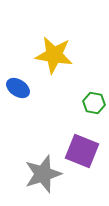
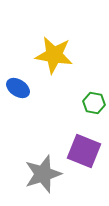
purple square: moved 2 px right
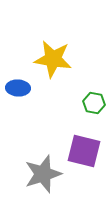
yellow star: moved 1 px left, 4 px down
blue ellipse: rotated 30 degrees counterclockwise
purple square: rotated 8 degrees counterclockwise
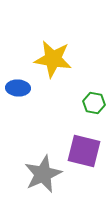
gray star: rotated 6 degrees counterclockwise
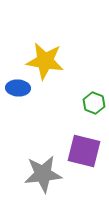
yellow star: moved 8 px left, 2 px down
green hexagon: rotated 10 degrees clockwise
gray star: rotated 18 degrees clockwise
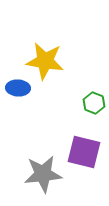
purple square: moved 1 px down
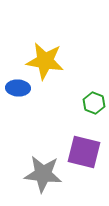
gray star: rotated 12 degrees clockwise
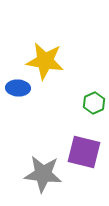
green hexagon: rotated 15 degrees clockwise
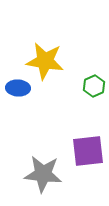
green hexagon: moved 17 px up
purple square: moved 4 px right, 1 px up; rotated 20 degrees counterclockwise
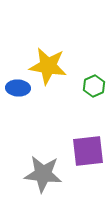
yellow star: moved 3 px right, 5 px down
